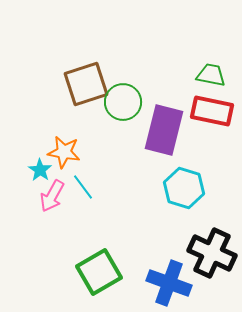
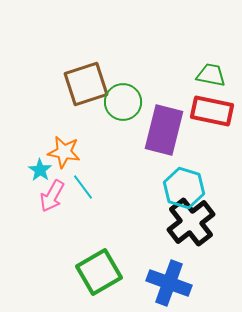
black cross: moved 21 px left, 31 px up; rotated 27 degrees clockwise
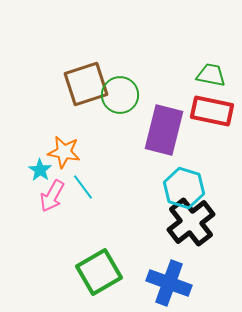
green circle: moved 3 px left, 7 px up
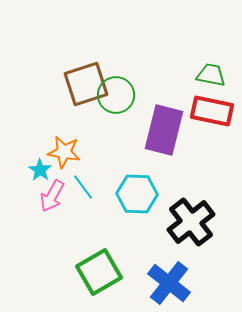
green circle: moved 4 px left
cyan hexagon: moved 47 px left, 6 px down; rotated 15 degrees counterclockwise
blue cross: rotated 18 degrees clockwise
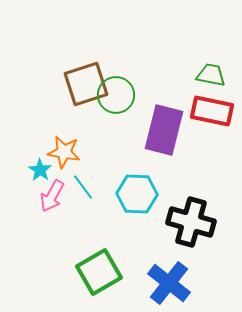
black cross: rotated 36 degrees counterclockwise
